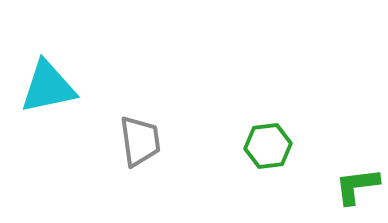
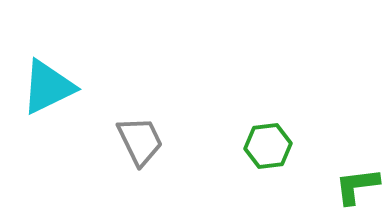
cyan triangle: rotated 14 degrees counterclockwise
gray trapezoid: rotated 18 degrees counterclockwise
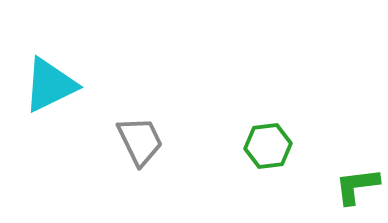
cyan triangle: moved 2 px right, 2 px up
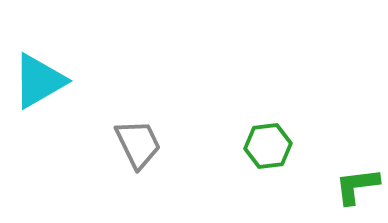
cyan triangle: moved 11 px left, 4 px up; rotated 4 degrees counterclockwise
gray trapezoid: moved 2 px left, 3 px down
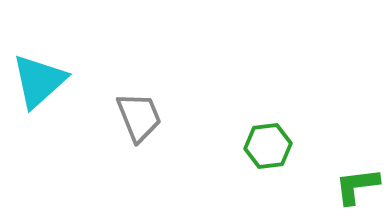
cyan triangle: rotated 12 degrees counterclockwise
gray trapezoid: moved 1 px right, 27 px up; rotated 4 degrees clockwise
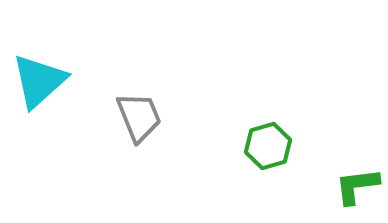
green hexagon: rotated 9 degrees counterclockwise
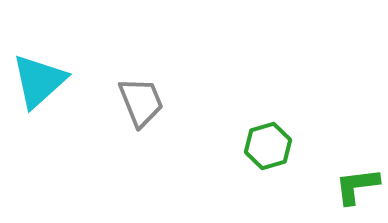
gray trapezoid: moved 2 px right, 15 px up
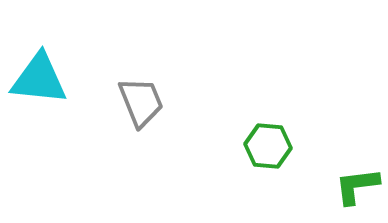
cyan triangle: moved 2 px up; rotated 48 degrees clockwise
green hexagon: rotated 21 degrees clockwise
